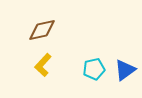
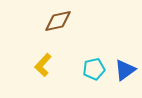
brown diamond: moved 16 px right, 9 px up
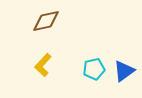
brown diamond: moved 12 px left
blue triangle: moved 1 px left, 1 px down
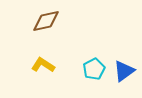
yellow L-shape: rotated 80 degrees clockwise
cyan pentagon: rotated 15 degrees counterclockwise
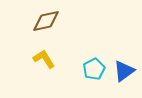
yellow L-shape: moved 1 px right, 6 px up; rotated 25 degrees clockwise
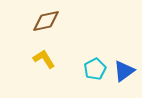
cyan pentagon: moved 1 px right
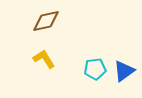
cyan pentagon: rotated 20 degrees clockwise
